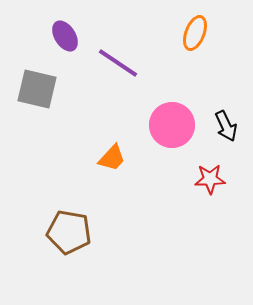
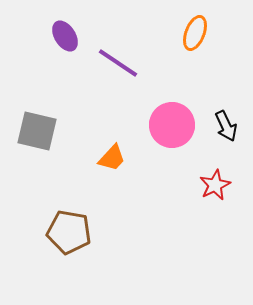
gray square: moved 42 px down
red star: moved 5 px right, 6 px down; rotated 24 degrees counterclockwise
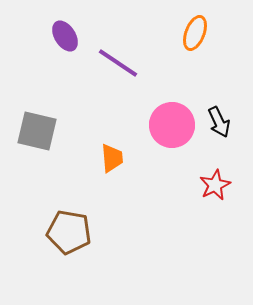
black arrow: moved 7 px left, 4 px up
orange trapezoid: rotated 48 degrees counterclockwise
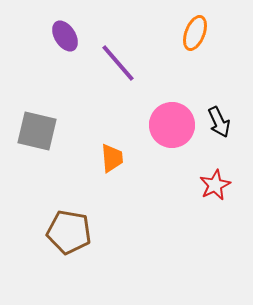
purple line: rotated 15 degrees clockwise
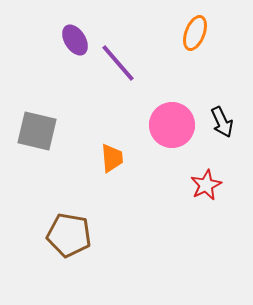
purple ellipse: moved 10 px right, 4 px down
black arrow: moved 3 px right
red star: moved 9 px left
brown pentagon: moved 3 px down
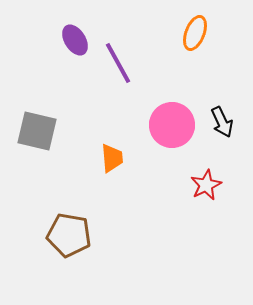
purple line: rotated 12 degrees clockwise
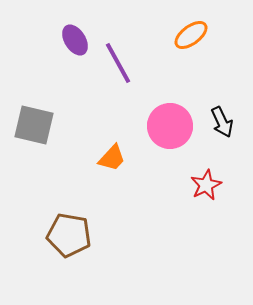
orange ellipse: moved 4 px left, 2 px down; rotated 32 degrees clockwise
pink circle: moved 2 px left, 1 px down
gray square: moved 3 px left, 6 px up
orange trapezoid: rotated 48 degrees clockwise
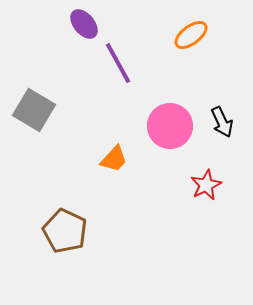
purple ellipse: moved 9 px right, 16 px up; rotated 8 degrees counterclockwise
gray square: moved 15 px up; rotated 18 degrees clockwise
orange trapezoid: moved 2 px right, 1 px down
brown pentagon: moved 4 px left, 4 px up; rotated 15 degrees clockwise
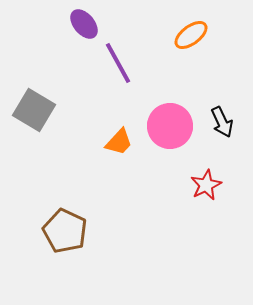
orange trapezoid: moved 5 px right, 17 px up
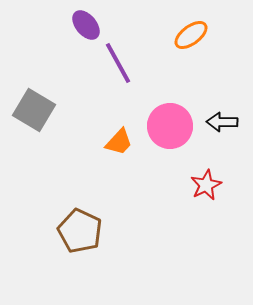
purple ellipse: moved 2 px right, 1 px down
black arrow: rotated 116 degrees clockwise
brown pentagon: moved 15 px right
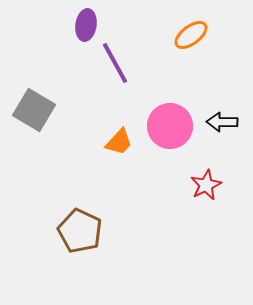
purple ellipse: rotated 48 degrees clockwise
purple line: moved 3 px left
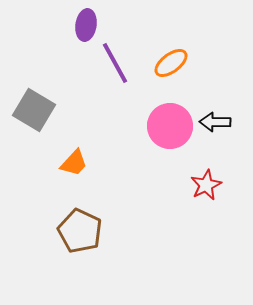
orange ellipse: moved 20 px left, 28 px down
black arrow: moved 7 px left
orange trapezoid: moved 45 px left, 21 px down
